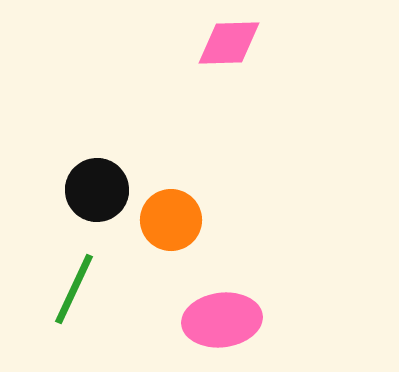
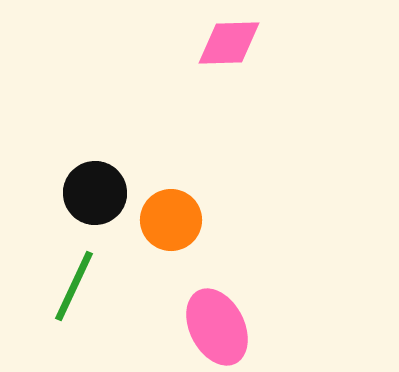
black circle: moved 2 px left, 3 px down
green line: moved 3 px up
pink ellipse: moved 5 px left, 7 px down; rotated 70 degrees clockwise
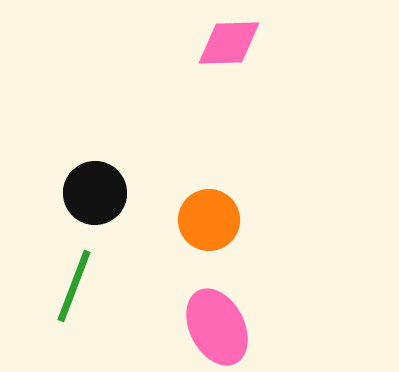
orange circle: moved 38 px right
green line: rotated 4 degrees counterclockwise
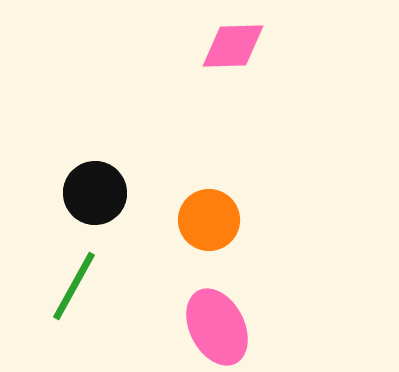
pink diamond: moved 4 px right, 3 px down
green line: rotated 8 degrees clockwise
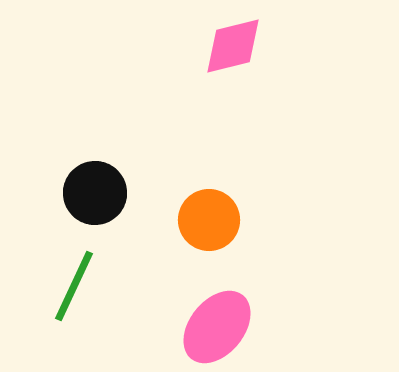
pink diamond: rotated 12 degrees counterclockwise
green line: rotated 4 degrees counterclockwise
pink ellipse: rotated 66 degrees clockwise
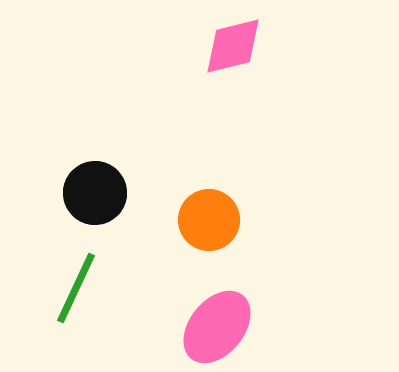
green line: moved 2 px right, 2 px down
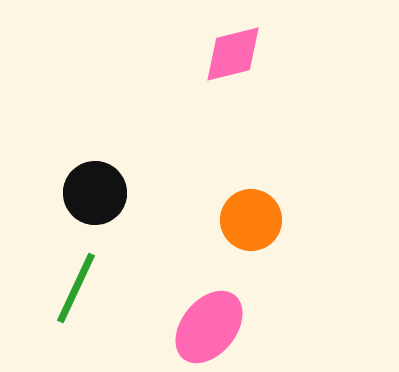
pink diamond: moved 8 px down
orange circle: moved 42 px right
pink ellipse: moved 8 px left
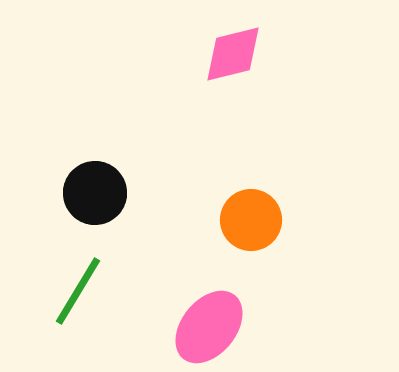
green line: moved 2 px right, 3 px down; rotated 6 degrees clockwise
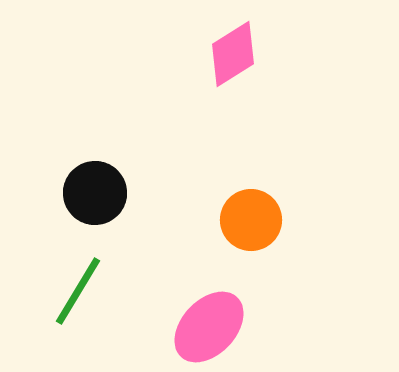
pink diamond: rotated 18 degrees counterclockwise
pink ellipse: rotated 4 degrees clockwise
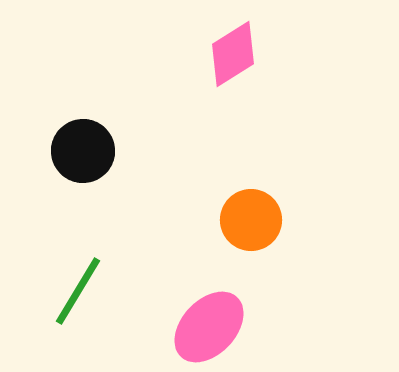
black circle: moved 12 px left, 42 px up
